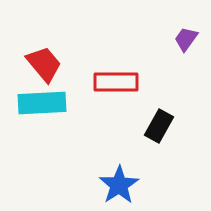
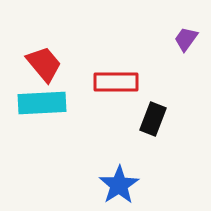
black rectangle: moved 6 px left, 7 px up; rotated 8 degrees counterclockwise
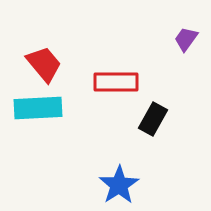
cyan rectangle: moved 4 px left, 5 px down
black rectangle: rotated 8 degrees clockwise
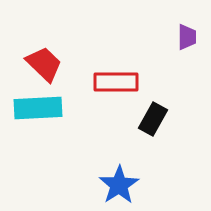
purple trapezoid: moved 1 px right, 2 px up; rotated 144 degrees clockwise
red trapezoid: rotated 6 degrees counterclockwise
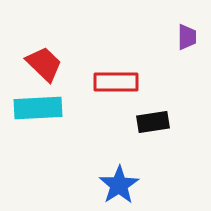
black rectangle: moved 3 px down; rotated 52 degrees clockwise
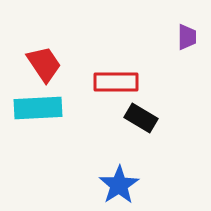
red trapezoid: rotated 12 degrees clockwise
black rectangle: moved 12 px left, 4 px up; rotated 40 degrees clockwise
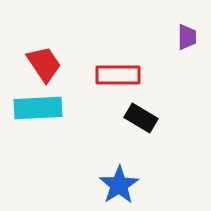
red rectangle: moved 2 px right, 7 px up
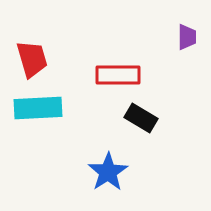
red trapezoid: moved 12 px left, 5 px up; rotated 18 degrees clockwise
blue star: moved 11 px left, 13 px up
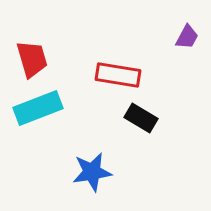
purple trapezoid: rotated 28 degrees clockwise
red rectangle: rotated 9 degrees clockwise
cyan rectangle: rotated 18 degrees counterclockwise
blue star: moved 16 px left; rotated 24 degrees clockwise
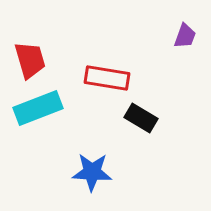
purple trapezoid: moved 2 px left, 1 px up; rotated 8 degrees counterclockwise
red trapezoid: moved 2 px left, 1 px down
red rectangle: moved 11 px left, 3 px down
blue star: rotated 12 degrees clockwise
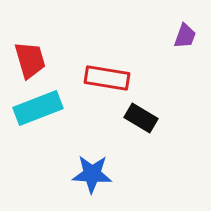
blue star: moved 2 px down
